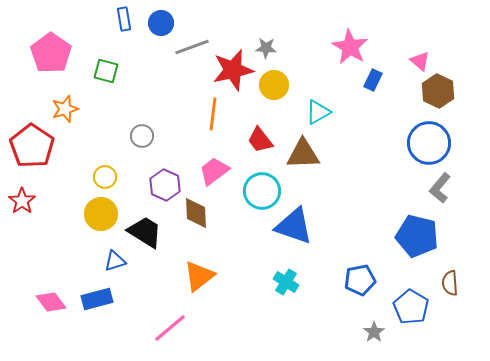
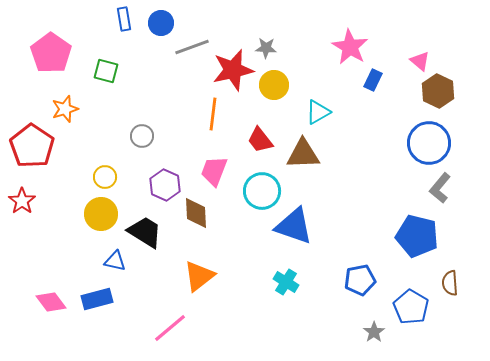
pink trapezoid at (214, 171): rotated 32 degrees counterclockwise
blue triangle at (115, 261): rotated 30 degrees clockwise
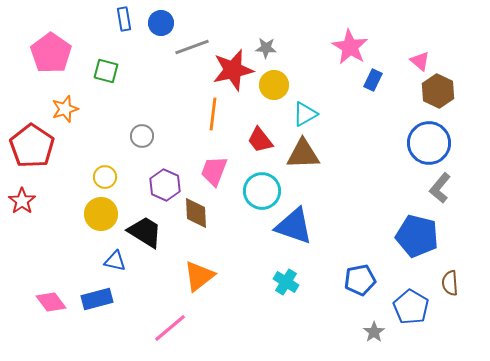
cyan triangle at (318, 112): moved 13 px left, 2 px down
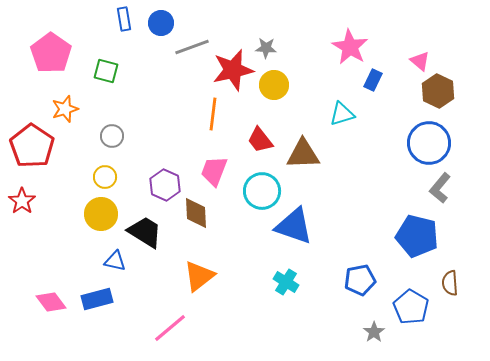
cyan triangle at (305, 114): moved 37 px right; rotated 12 degrees clockwise
gray circle at (142, 136): moved 30 px left
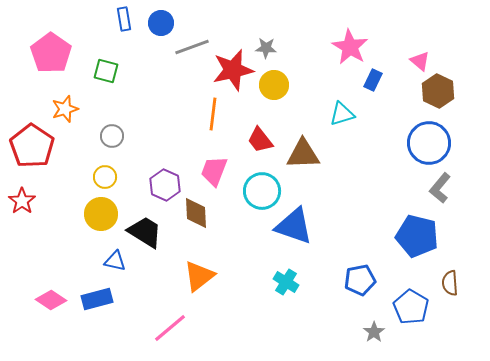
pink diamond at (51, 302): moved 2 px up; rotated 20 degrees counterclockwise
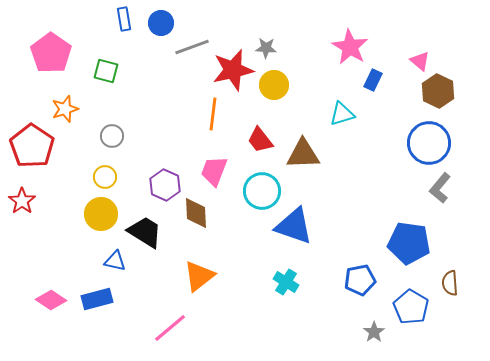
blue pentagon at (417, 236): moved 8 px left, 7 px down; rotated 6 degrees counterclockwise
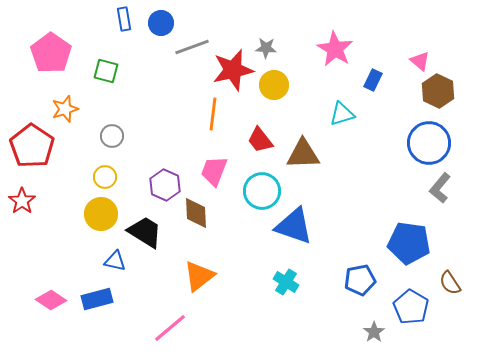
pink star at (350, 47): moved 15 px left, 2 px down
brown semicircle at (450, 283): rotated 30 degrees counterclockwise
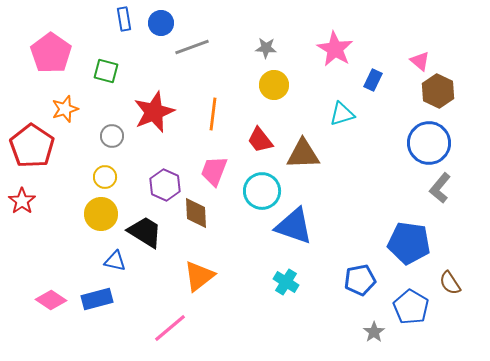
red star at (233, 70): moved 79 px left, 42 px down; rotated 9 degrees counterclockwise
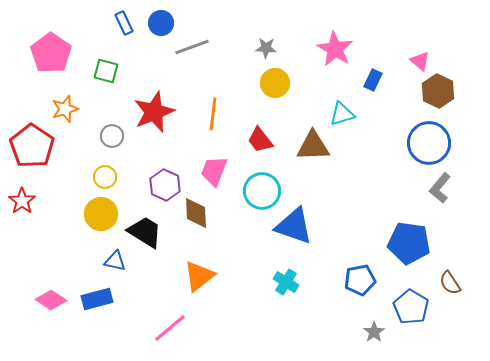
blue rectangle at (124, 19): moved 4 px down; rotated 15 degrees counterclockwise
yellow circle at (274, 85): moved 1 px right, 2 px up
brown triangle at (303, 154): moved 10 px right, 8 px up
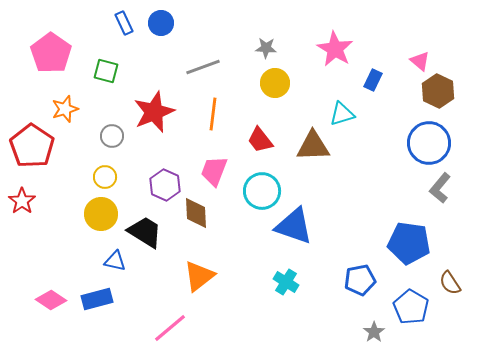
gray line at (192, 47): moved 11 px right, 20 px down
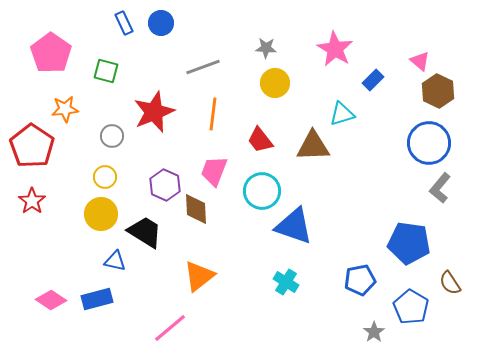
blue rectangle at (373, 80): rotated 20 degrees clockwise
orange star at (65, 109): rotated 12 degrees clockwise
red star at (22, 201): moved 10 px right
brown diamond at (196, 213): moved 4 px up
